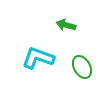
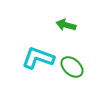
green ellipse: moved 10 px left; rotated 20 degrees counterclockwise
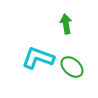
green arrow: moved 1 px up; rotated 66 degrees clockwise
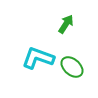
green arrow: rotated 42 degrees clockwise
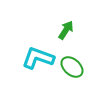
green arrow: moved 6 px down
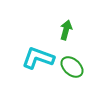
green arrow: rotated 18 degrees counterclockwise
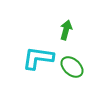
cyan L-shape: rotated 12 degrees counterclockwise
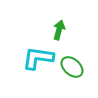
green arrow: moved 7 px left
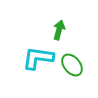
green ellipse: moved 2 px up; rotated 10 degrees clockwise
